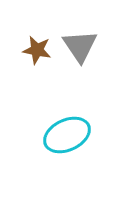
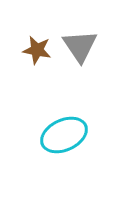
cyan ellipse: moved 3 px left
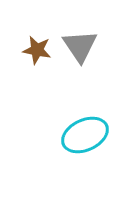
cyan ellipse: moved 21 px right
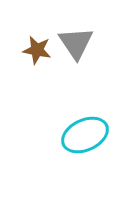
gray triangle: moved 4 px left, 3 px up
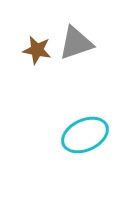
gray triangle: rotated 45 degrees clockwise
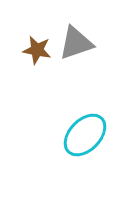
cyan ellipse: rotated 21 degrees counterclockwise
